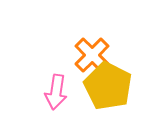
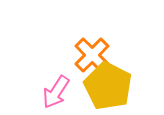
pink arrow: rotated 24 degrees clockwise
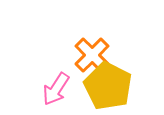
pink arrow: moved 3 px up
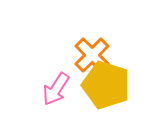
yellow pentagon: moved 2 px left, 1 px up; rotated 9 degrees counterclockwise
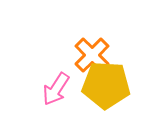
yellow pentagon: rotated 15 degrees counterclockwise
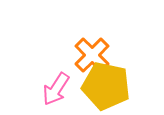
yellow pentagon: moved 1 px down; rotated 9 degrees clockwise
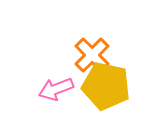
pink arrow: rotated 36 degrees clockwise
